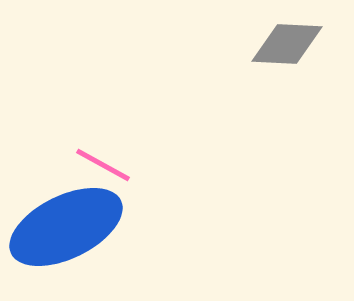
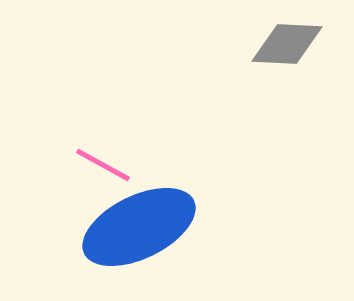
blue ellipse: moved 73 px right
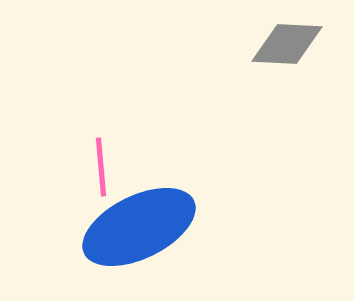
pink line: moved 2 px left, 2 px down; rotated 56 degrees clockwise
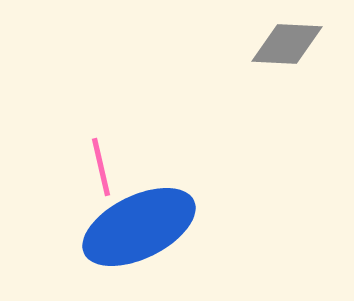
pink line: rotated 8 degrees counterclockwise
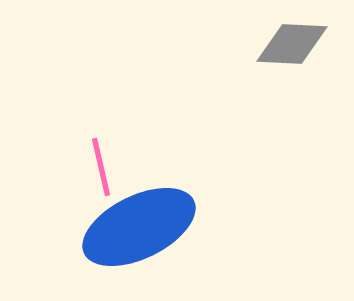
gray diamond: moved 5 px right
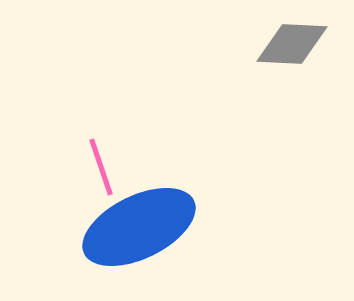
pink line: rotated 6 degrees counterclockwise
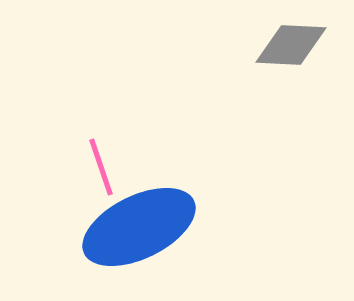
gray diamond: moved 1 px left, 1 px down
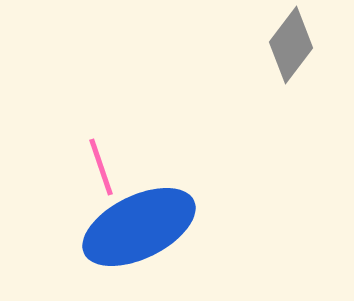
gray diamond: rotated 56 degrees counterclockwise
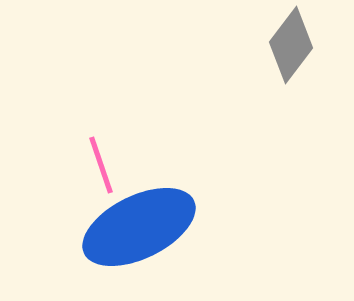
pink line: moved 2 px up
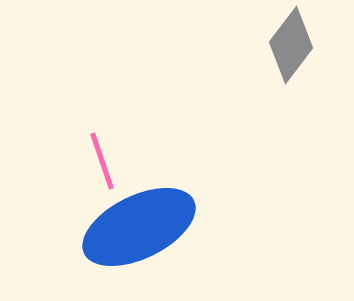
pink line: moved 1 px right, 4 px up
